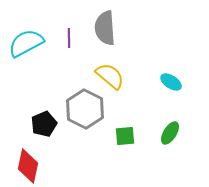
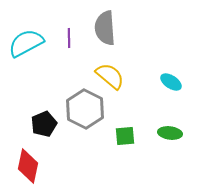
green ellipse: rotated 65 degrees clockwise
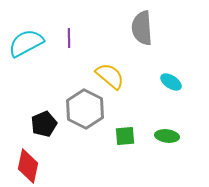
gray semicircle: moved 37 px right
green ellipse: moved 3 px left, 3 px down
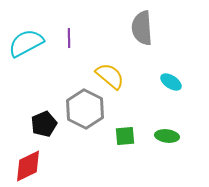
red diamond: rotated 52 degrees clockwise
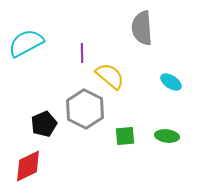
purple line: moved 13 px right, 15 px down
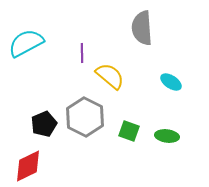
gray hexagon: moved 8 px down
green square: moved 4 px right, 5 px up; rotated 25 degrees clockwise
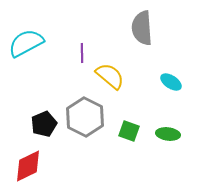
green ellipse: moved 1 px right, 2 px up
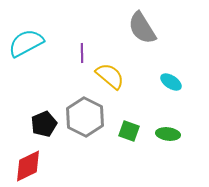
gray semicircle: rotated 28 degrees counterclockwise
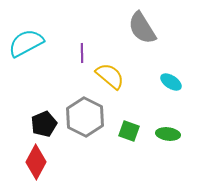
red diamond: moved 8 px right, 4 px up; rotated 36 degrees counterclockwise
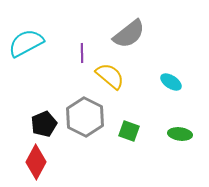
gray semicircle: moved 13 px left, 6 px down; rotated 96 degrees counterclockwise
green ellipse: moved 12 px right
